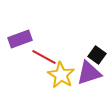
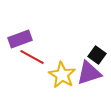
red line: moved 12 px left
yellow star: moved 1 px right
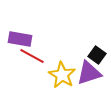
purple rectangle: rotated 30 degrees clockwise
red line: moved 1 px up
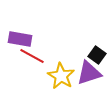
yellow star: moved 1 px left, 1 px down
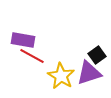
purple rectangle: moved 3 px right, 1 px down
black square: rotated 18 degrees clockwise
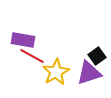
black square: moved 1 px down
yellow star: moved 5 px left, 4 px up; rotated 12 degrees clockwise
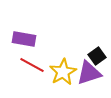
purple rectangle: moved 1 px right, 1 px up
red line: moved 9 px down
yellow star: moved 7 px right
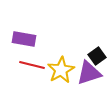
red line: rotated 15 degrees counterclockwise
yellow star: moved 2 px left, 2 px up
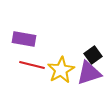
black square: moved 4 px left, 1 px up
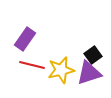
purple rectangle: moved 1 px right; rotated 65 degrees counterclockwise
yellow star: rotated 16 degrees clockwise
